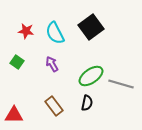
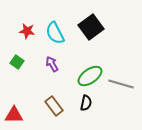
red star: moved 1 px right
green ellipse: moved 1 px left
black semicircle: moved 1 px left
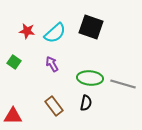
black square: rotated 35 degrees counterclockwise
cyan semicircle: rotated 105 degrees counterclockwise
green square: moved 3 px left
green ellipse: moved 2 px down; rotated 40 degrees clockwise
gray line: moved 2 px right
red triangle: moved 1 px left, 1 px down
